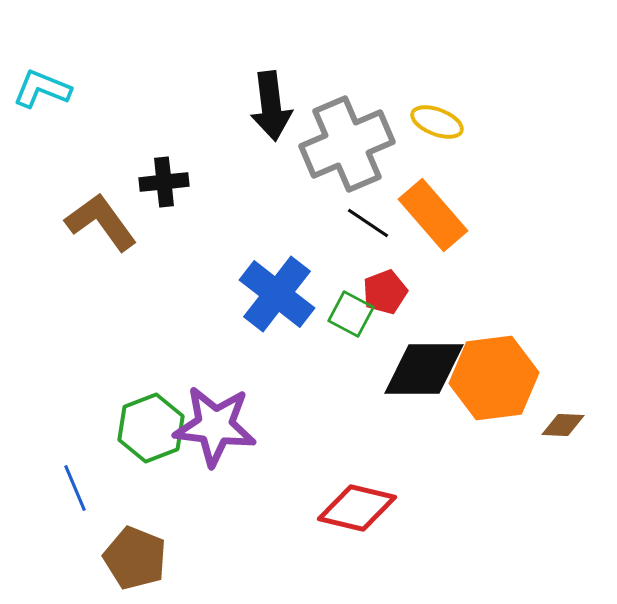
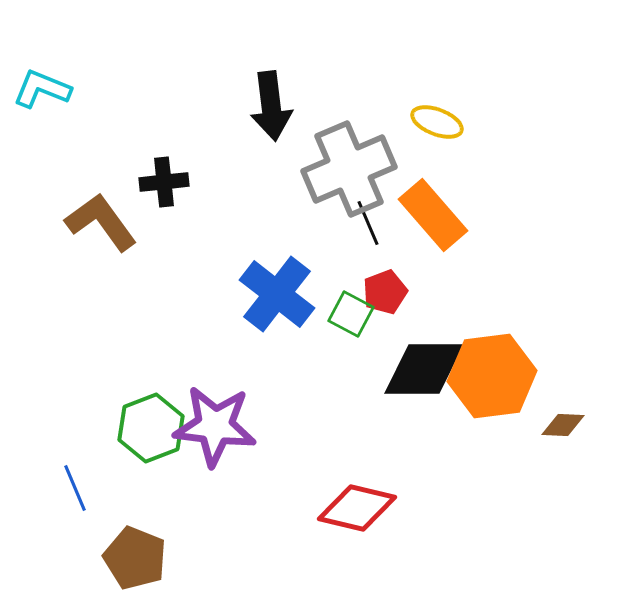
gray cross: moved 2 px right, 25 px down
black line: rotated 33 degrees clockwise
orange hexagon: moved 2 px left, 2 px up
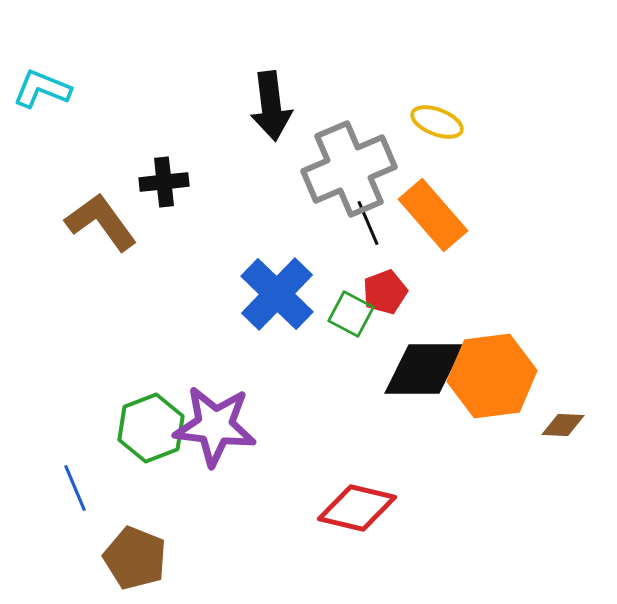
blue cross: rotated 6 degrees clockwise
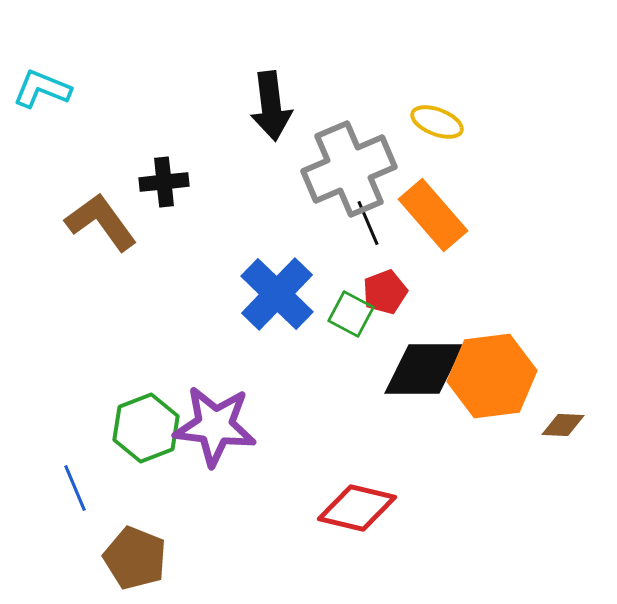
green hexagon: moved 5 px left
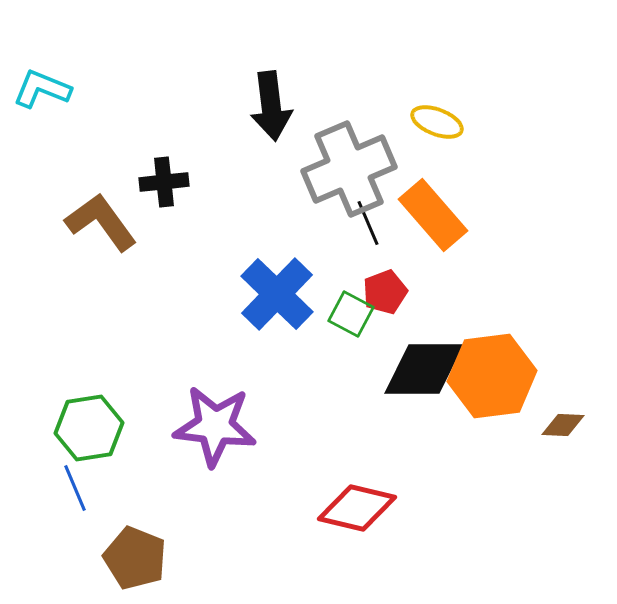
green hexagon: moved 57 px left; rotated 12 degrees clockwise
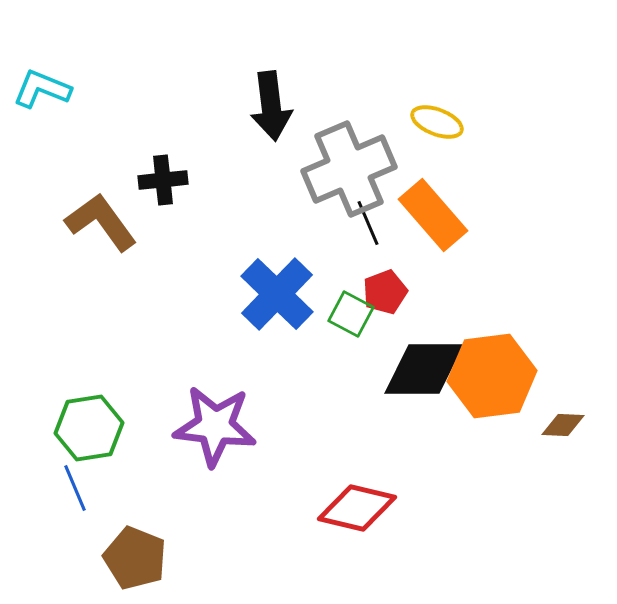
black cross: moved 1 px left, 2 px up
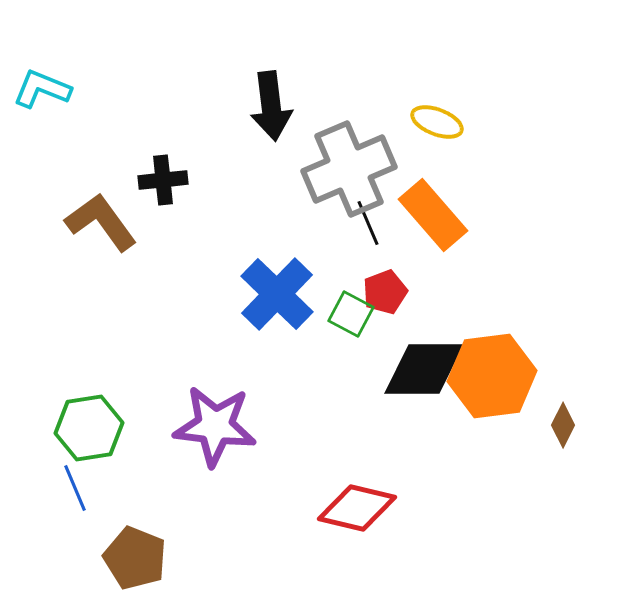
brown diamond: rotated 66 degrees counterclockwise
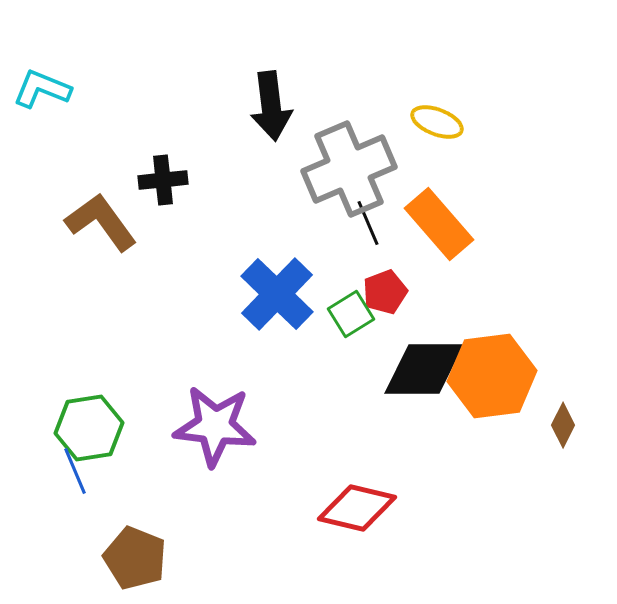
orange rectangle: moved 6 px right, 9 px down
green square: rotated 30 degrees clockwise
blue line: moved 17 px up
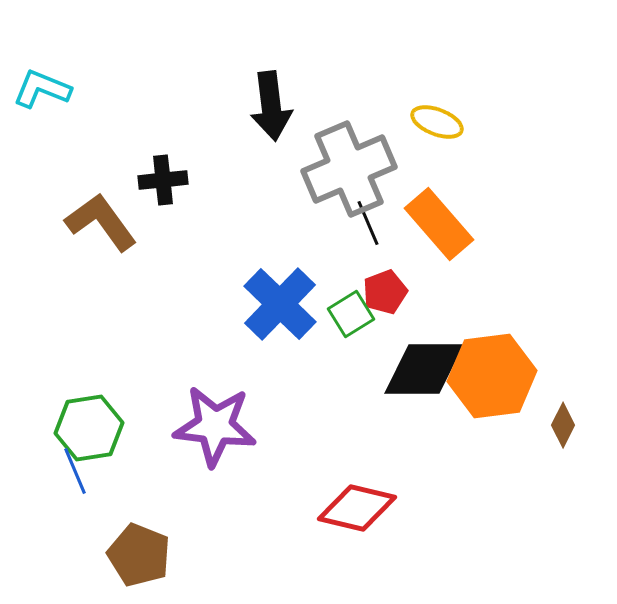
blue cross: moved 3 px right, 10 px down
brown pentagon: moved 4 px right, 3 px up
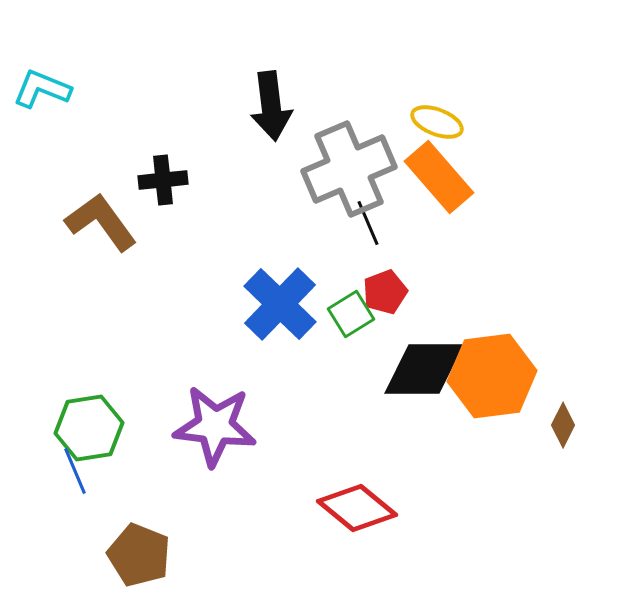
orange rectangle: moved 47 px up
red diamond: rotated 26 degrees clockwise
